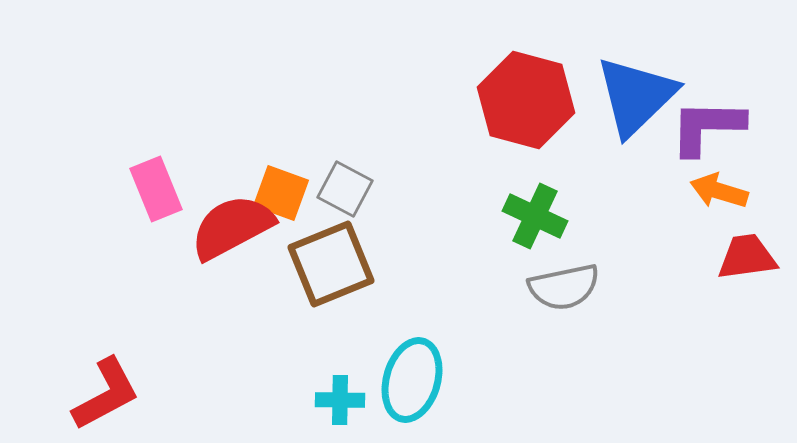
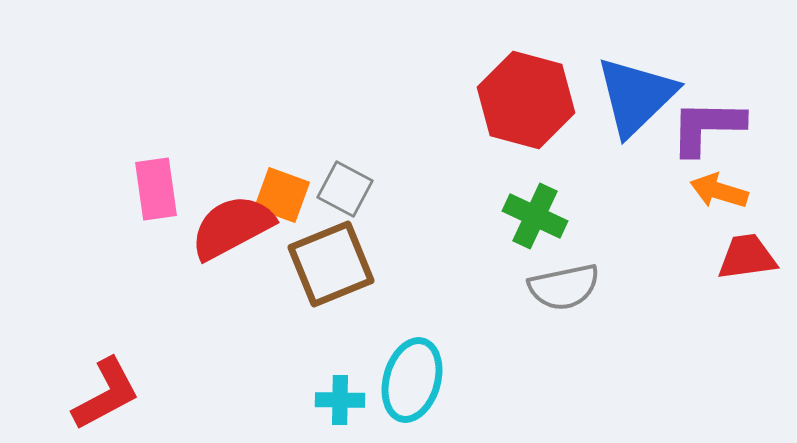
pink rectangle: rotated 14 degrees clockwise
orange square: moved 1 px right, 2 px down
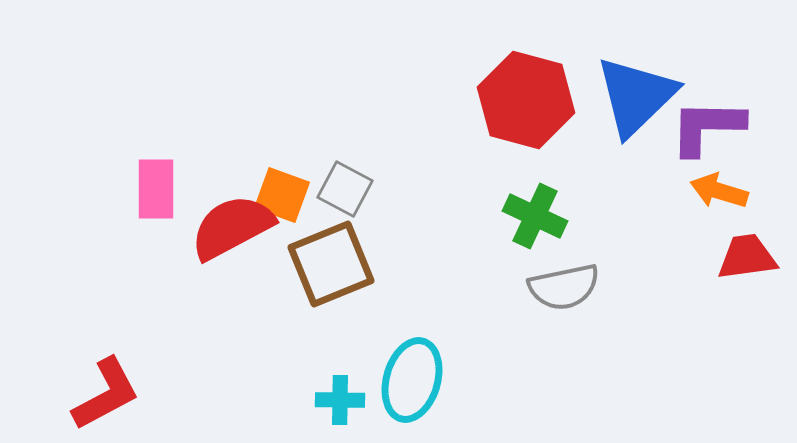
pink rectangle: rotated 8 degrees clockwise
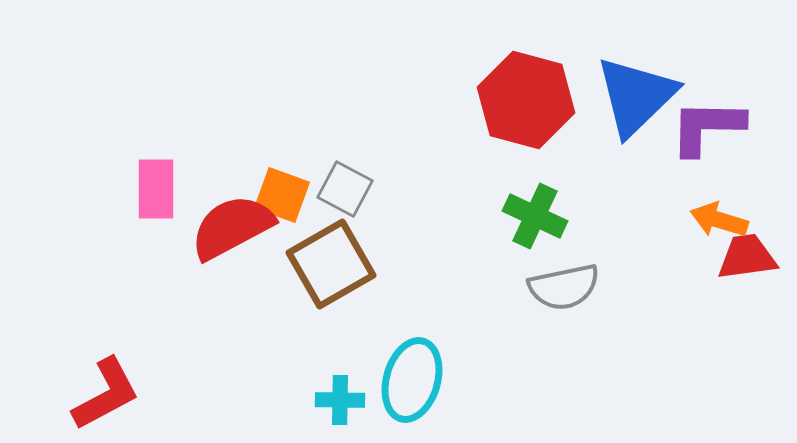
orange arrow: moved 29 px down
brown square: rotated 8 degrees counterclockwise
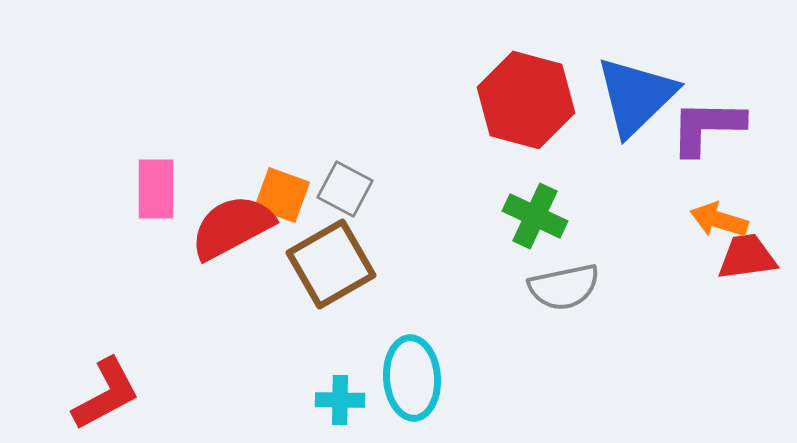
cyan ellipse: moved 2 px up; rotated 20 degrees counterclockwise
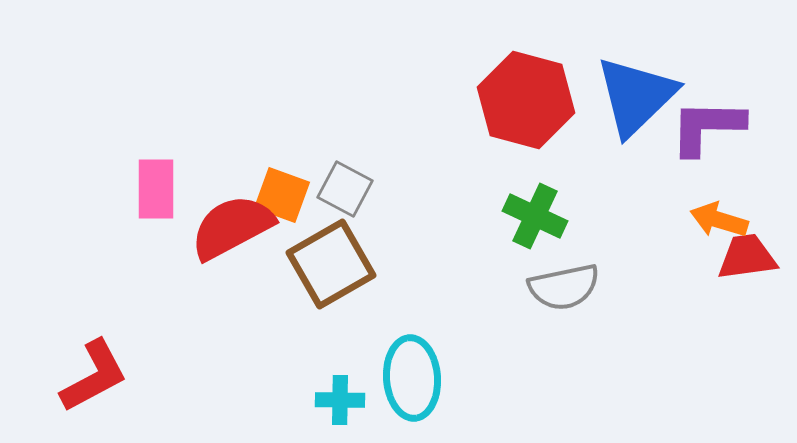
red L-shape: moved 12 px left, 18 px up
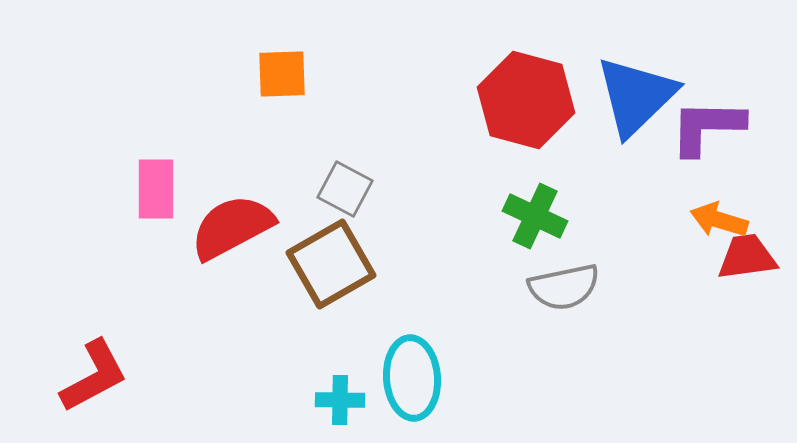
orange square: moved 121 px up; rotated 22 degrees counterclockwise
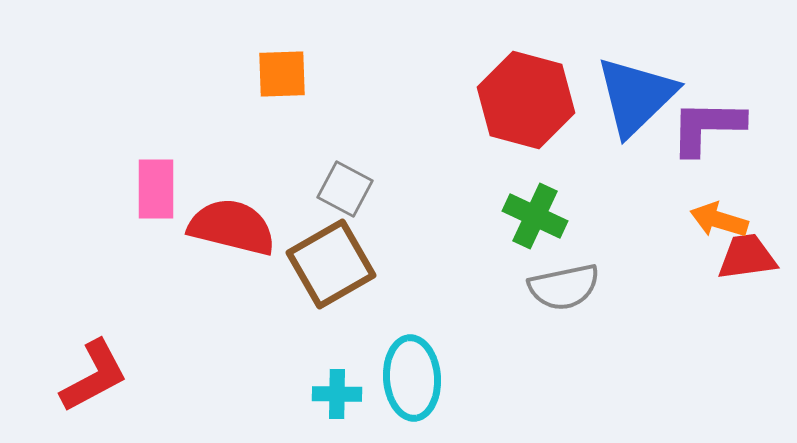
red semicircle: rotated 42 degrees clockwise
cyan cross: moved 3 px left, 6 px up
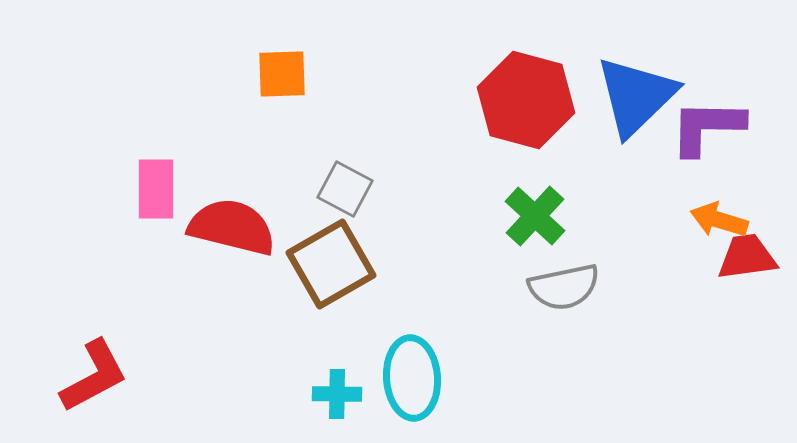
green cross: rotated 18 degrees clockwise
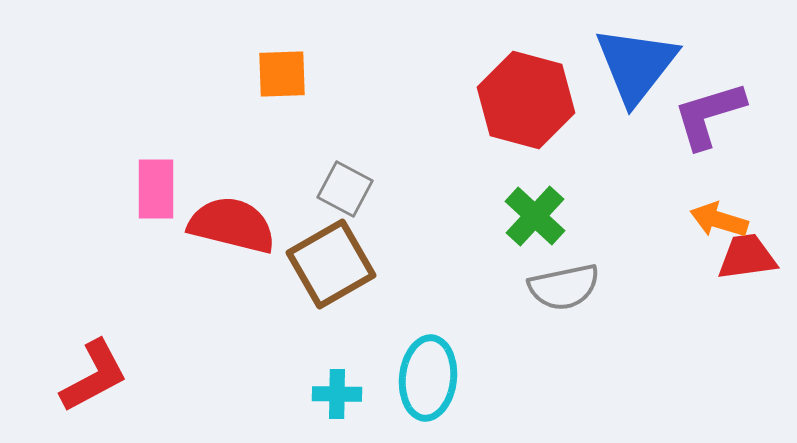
blue triangle: moved 31 px up; rotated 8 degrees counterclockwise
purple L-shape: moved 2 px right, 12 px up; rotated 18 degrees counterclockwise
red semicircle: moved 2 px up
cyan ellipse: moved 16 px right; rotated 10 degrees clockwise
